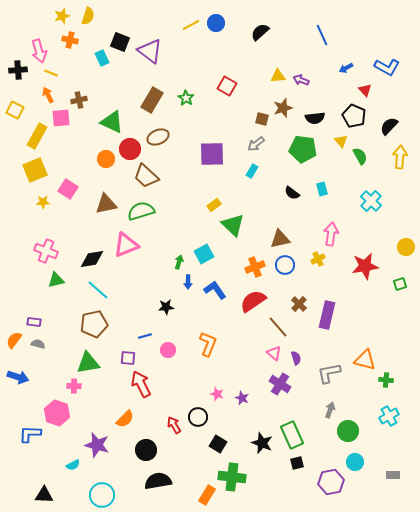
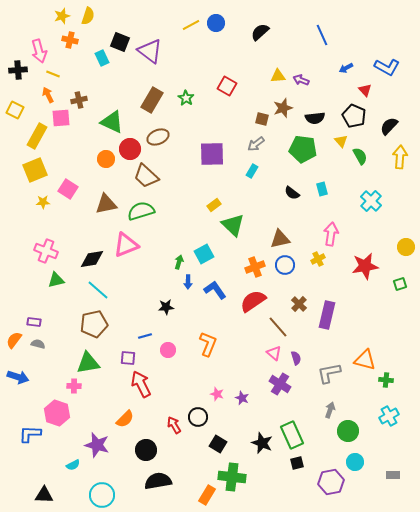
yellow line at (51, 73): moved 2 px right, 1 px down
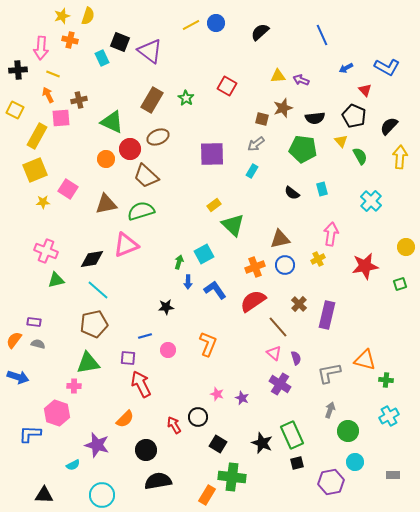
pink arrow at (39, 51): moved 2 px right, 3 px up; rotated 20 degrees clockwise
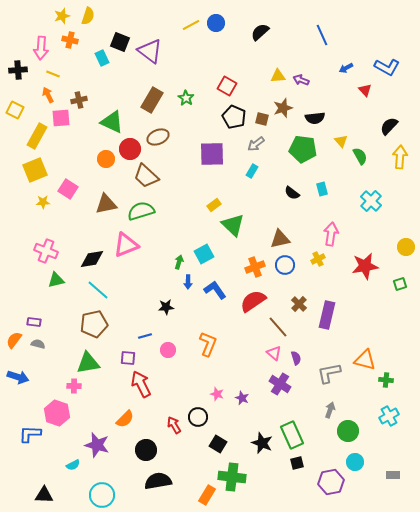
black pentagon at (354, 116): moved 120 px left, 1 px down
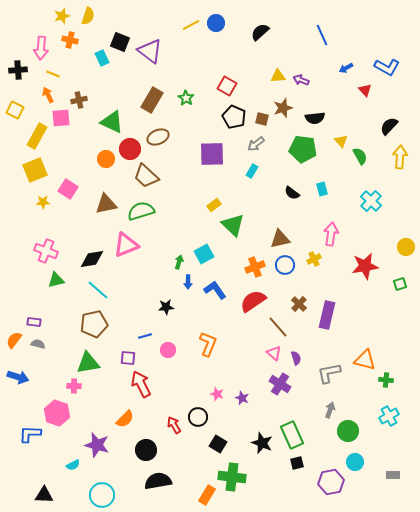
yellow cross at (318, 259): moved 4 px left
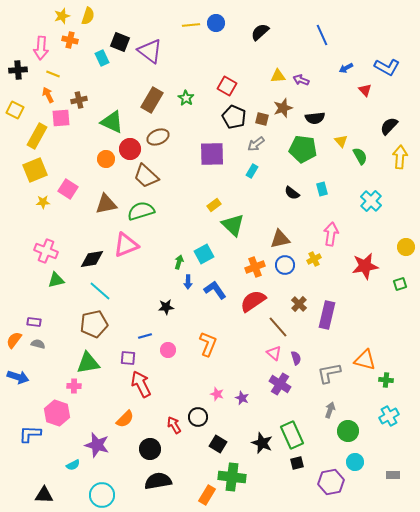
yellow line at (191, 25): rotated 24 degrees clockwise
cyan line at (98, 290): moved 2 px right, 1 px down
black circle at (146, 450): moved 4 px right, 1 px up
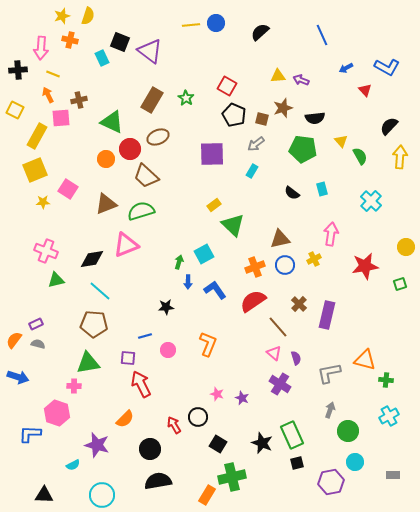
black pentagon at (234, 117): moved 2 px up
brown triangle at (106, 204): rotated 10 degrees counterclockwise
purple rectangle at (34, 322): moved 2 px right, 2 px down; rotated 32 degrees counterclockwise
brown pentagon at (94, 324): rotated 16 degrees clockwise
green cross at (232, 477): rotated 20 degrees counterclockwise
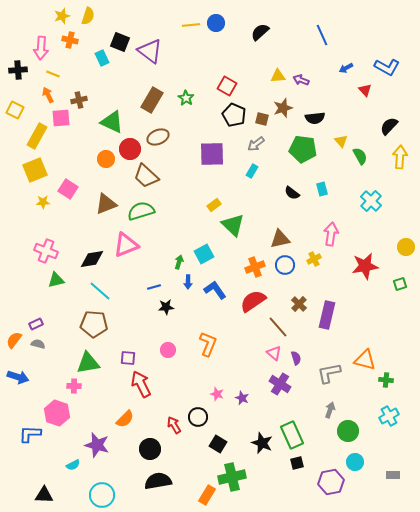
blue line at (145, 336): moved 9 px right, 49 px up
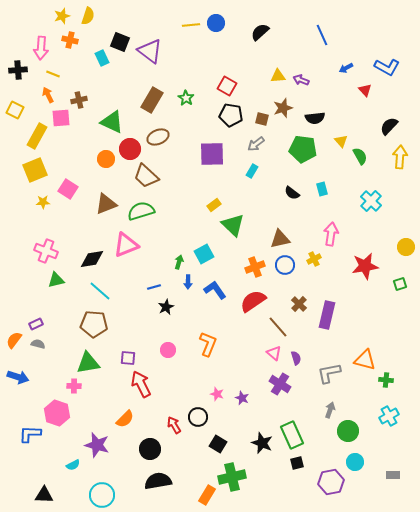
black pentagon at (234, 115): moved 3 px left; rotated 15 degrees counterclockwise
black star at (166, 307): rotated 21 degrees counterclockwise
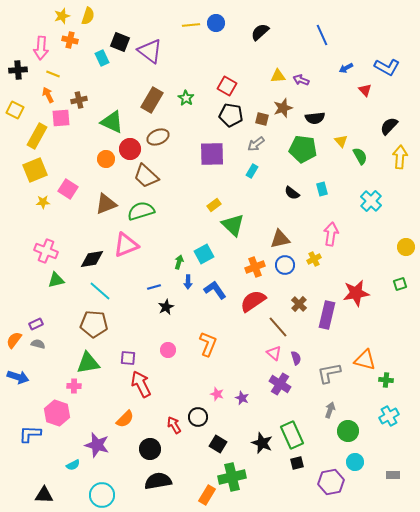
red star at (365, 266): moved 9 px left, 27 px down
